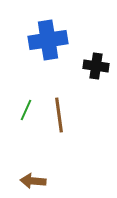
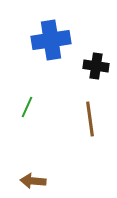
blue cross: moved 3 px right
green line: moved 1 px right, 3 px up
brown line: moved 31 px right, 4 px down
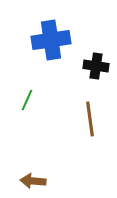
green line: moved 7 px up
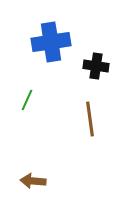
blue cross: moved 2 px down
